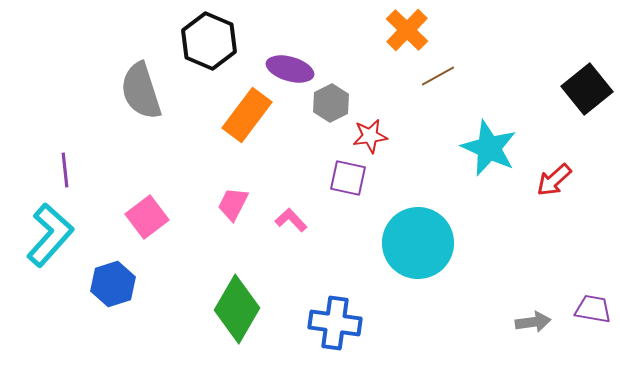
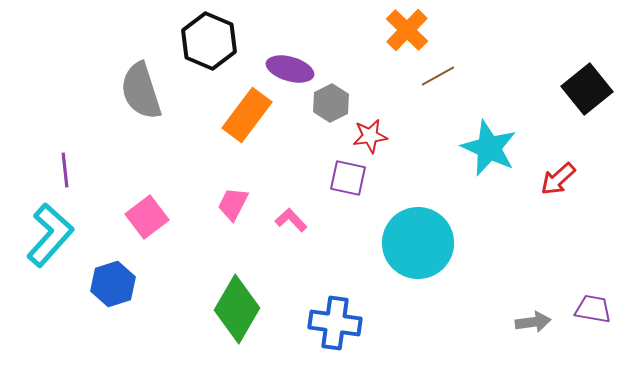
red arrow: moved 4 px right, 1 px up
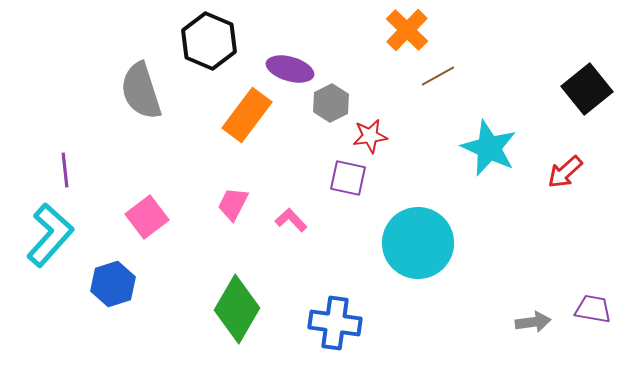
red arrow: moved 7 px right, 7 px up
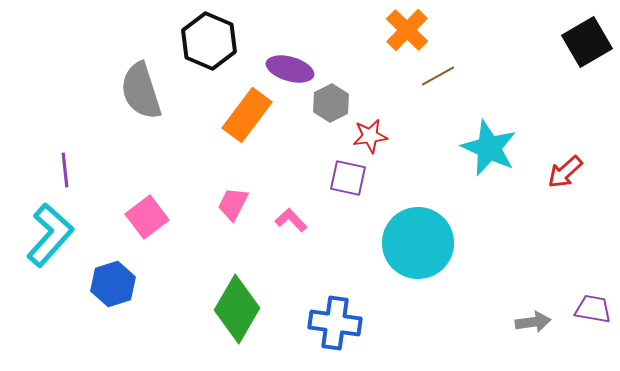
black square: moved 47 px up; rotated 9 degrees clockwise
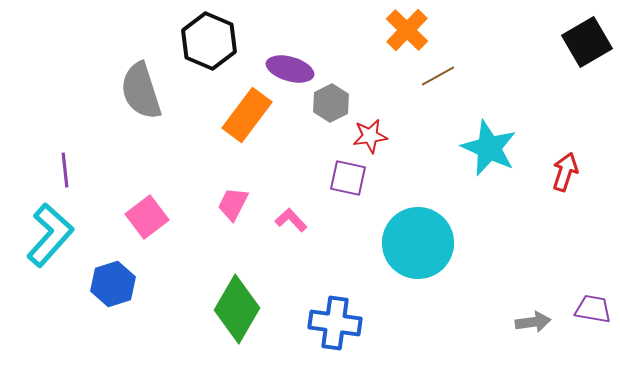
red arrow: rotated 150 degrees clockwise
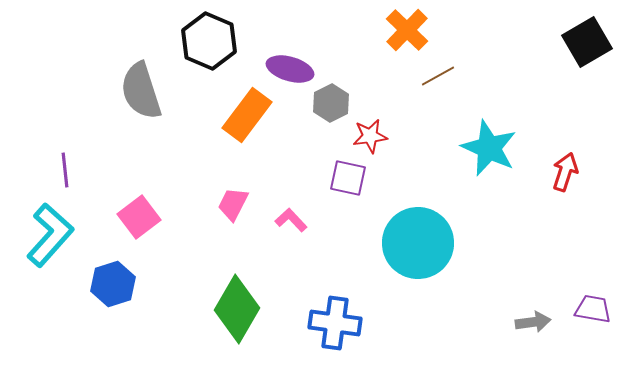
pink square: moved 8 px left
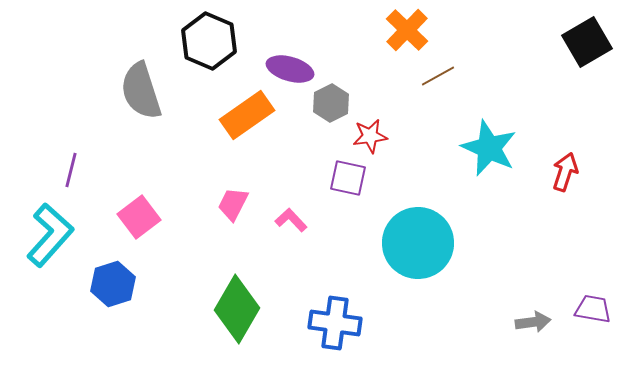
orange rectangle: rotated 18 degrees clockwise
purple line: moved 6 px right; rotated 20 degrees clockwise
